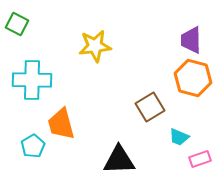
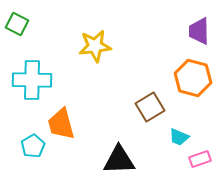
purple trapezoid: moved 8 px right, 9 px up
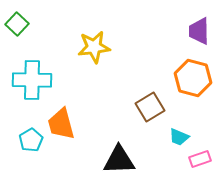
green square: rotated 15 degrees clockwise
yellow star: moved 1 px left, 1 px down
cyan pentagon: moved 2 px left, 6 px up
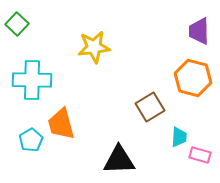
cyan trapezoid: rotated 110 degrees counterclockwise
pink rectangle: moved 4 px up; rotated 35 degrees clockwise
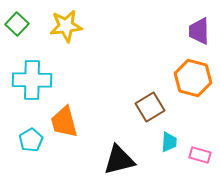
yellow star: moved 28 px left, 21 px up
orange trapezoid: moved 3 px right, 2 px up
cyan trapezoid: moved 10 px left, 5 px down
black triangle: rotated 12 degrees counterclockwise
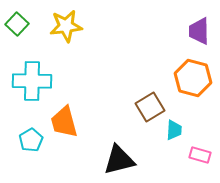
cyan cross: moved 1 px down
cyan trapezoid: moved 5 px right, 12 px up
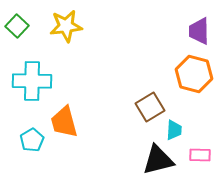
green square: moved 2 px down
orange hexagon: moved 1 px right, 4 px up
cyan pentagon: moved 1 px right
pink rectangle: rotated 15 degrees counterclockwise
black triangle: moved 39 px right
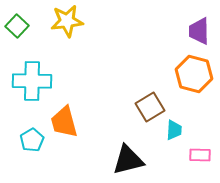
yellow star: moved 1 px right, 5 px up
black triangle: moved 30 px left
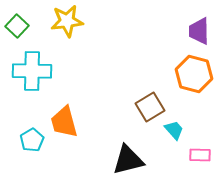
cyan cross: moved 10 px up
cyan trapezoid: rotated 45 degrees counterclockwise
